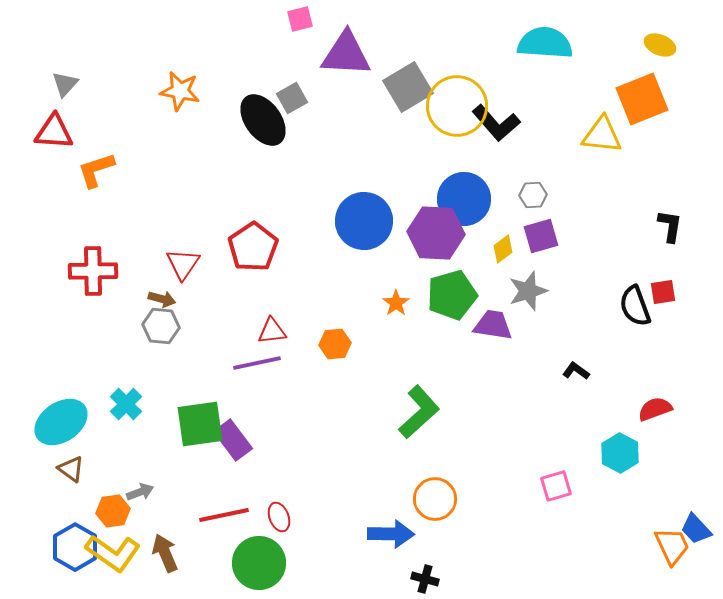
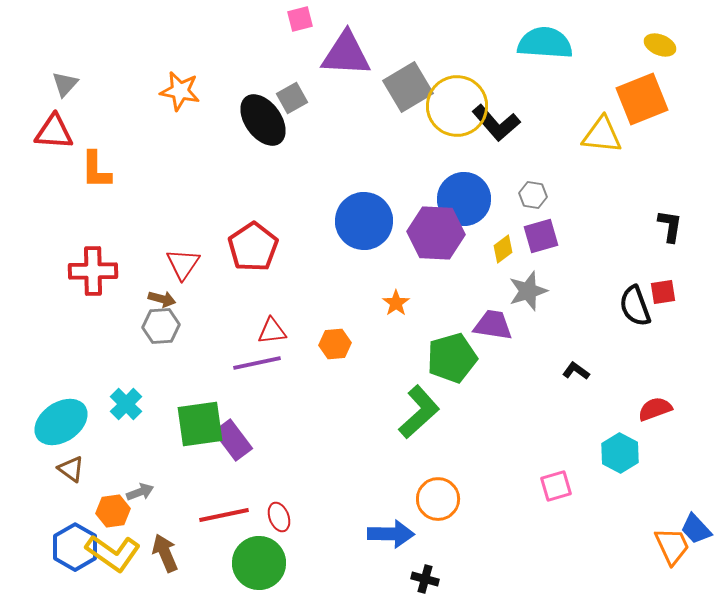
orange L-shape at (96, 170): rotated 72 degrees counterclockwise
gray hexagon at (533, 195): rotated 12 degrees clockwise
green pentagon at (452, 295): moved 63 px down
gray hexagon at (161, 326): rotated 9 degrees counterclockwise
orange circle at (435, 499): moved 3 px right
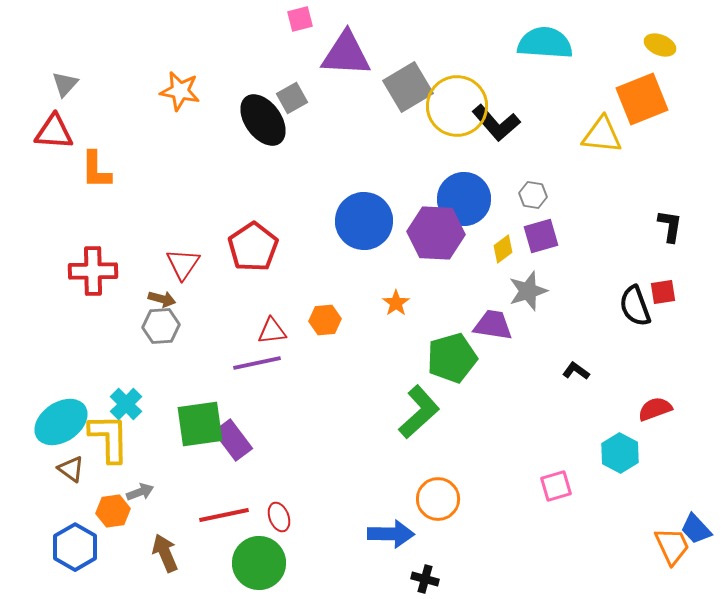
orange hexagon at (335, 344): moved 10 px left, 24 px up
yellow L-shape at (113, 553): moved 4 px left, 115 px up; rotated 126 degrees counterclockwise
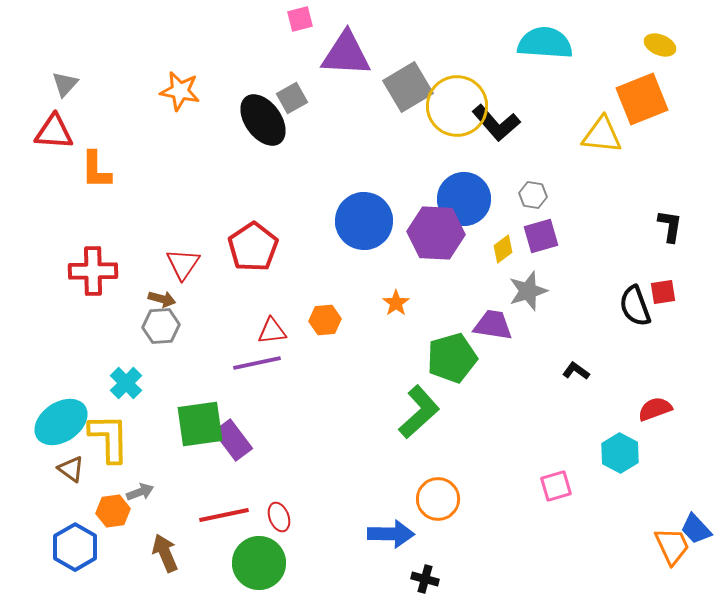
cyan cross at (126, 404): moved 21 px up
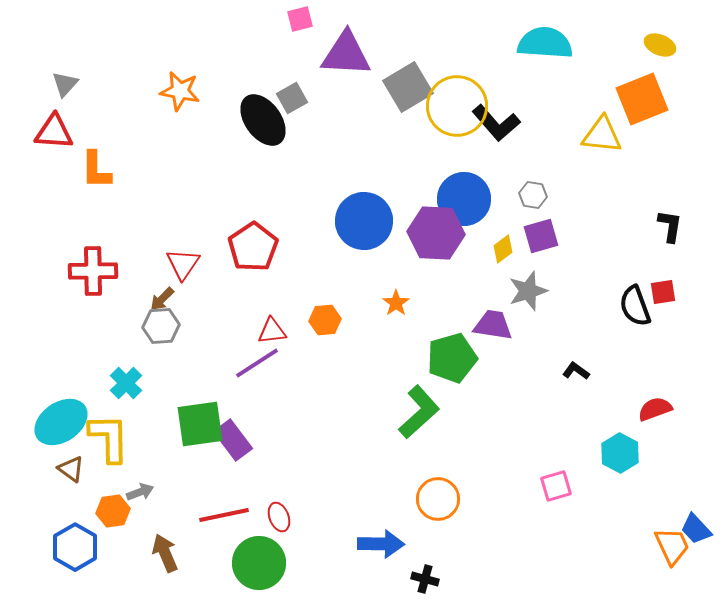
brown arrow at (162, 299): rotated 120 degrees clockwise
purple line at (257, 363): rotated 21 degrees counterclockwise
blue arrow at (391, 534): moved 10 px left, 10 px down
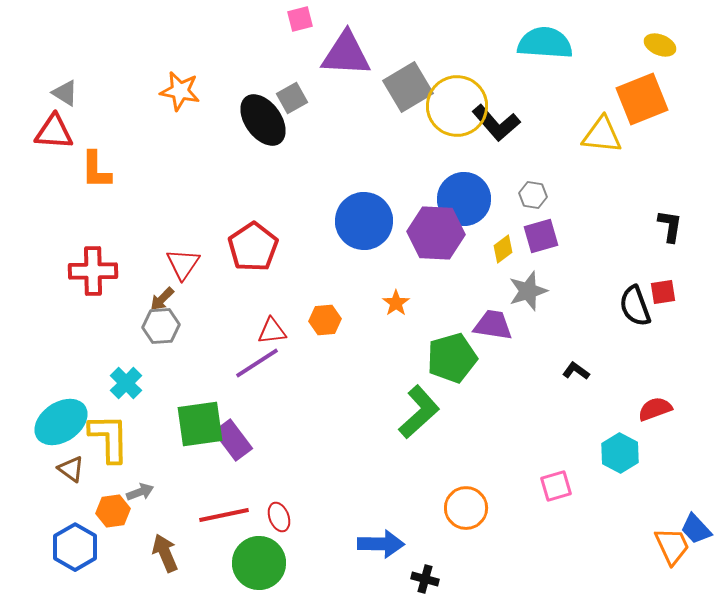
gray triangle at (65, 84): moved 9 px down; rotated 40 degrees counterclockwise
orange circle at (438, 499): moved 28 px right, 9 px down
